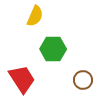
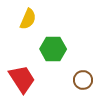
yellow semicircle: moved 7 px left, 3 px down
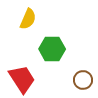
green hexagon: moved 1 px left
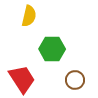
yellow semicircle: moved 1 px right, 3 px up; rotated 10 degrees counterclockwise
brown circle: moved 8 px left
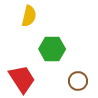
brown circle: moved 3 px right, 1 px down
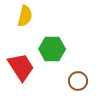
yellow semicircle: moved 4 px left
red trapezoid: moved 1 px left, 12 px up
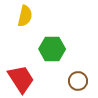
red trapezoid: moved 12 px down
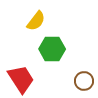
yellow semicircle: moved 11 px right, 5 px down; rotated 25 degrees clockwise
brown circle: moved 6 px right
